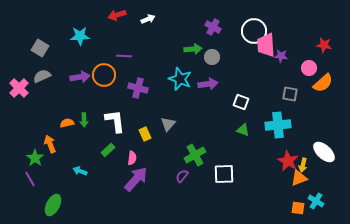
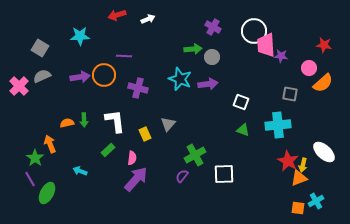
pink cross at (19, 88): moved 2 px up
cyan cross at (316, 201): rotated 28 degrees clockwise
green ellipse at (53, 205): moved 6 px left, 12 px up
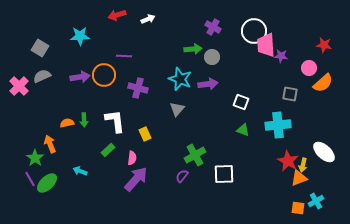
gray triangle at (168, 124): moved 9 px right, 15 px up
green ellipse at (47, 193): moved 10 px up; rotated 20 degrees clockwise
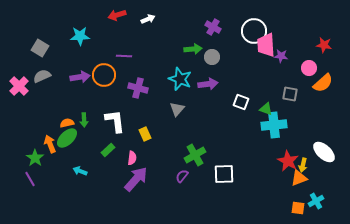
cyan cross at (278, 125): moved 4 px left
green triangle at (243, 130): moved 23 px right, 21 px up
green ellipse at (47, 183): moved 20 px right, 45 px up
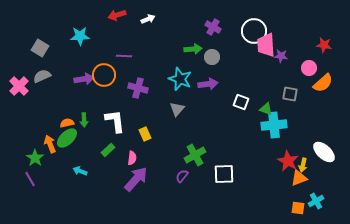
purple arrow at (80, 77): moved 4 px right, 2 px down
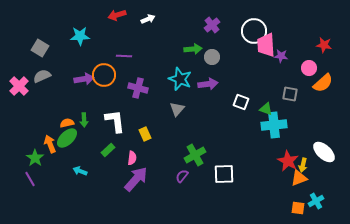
purple cross at (213, 27): moved 1 px left, 2 px up; rotated 21 degrees clockwise
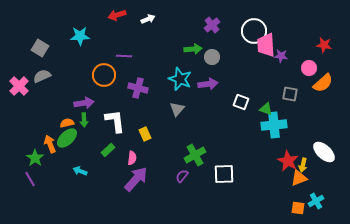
purple arrow at (84, 79): moved 24 px down
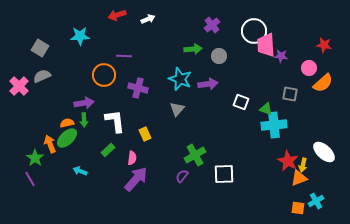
gray circle at (212, 57): moved 7 px right, 1 px up
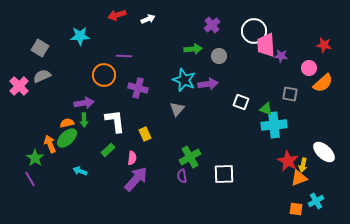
cyan star at (180, 79): moved 4 px right, 1 px down
green cross at (195, 155): moved 5 px left, 2 px down
purple semicircle at (182, 176): rotated 48 degrees counterclockwise
orange square at (298, 208): moved 2 px left, 1 px down
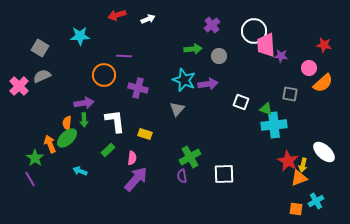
orange semicircle at (67, 123): rotated 72 degrees counterclockwise
yellow rectangle at (145, 134): rotated 48 degrees counterclockwise
